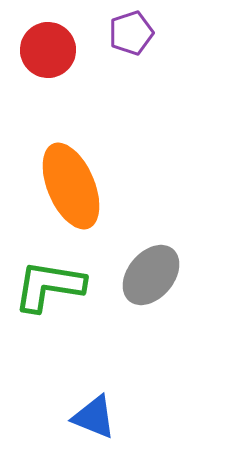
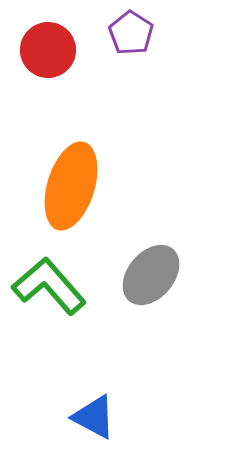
purple pentagon: rotated 21 degrees counterclockwise
orange ellipse: rotated 40 degrees clockwise
green L-shape: rotated 40 degrees clockwise
blue triangle: rotated 6 degrees clockwise
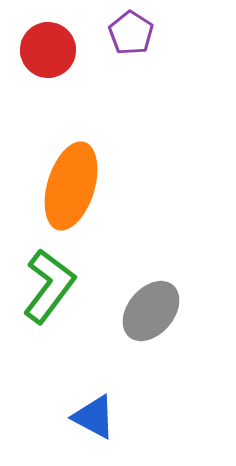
gray ellipse: moved 36 px down
green L-shape: rotated 78 degrees clockwise
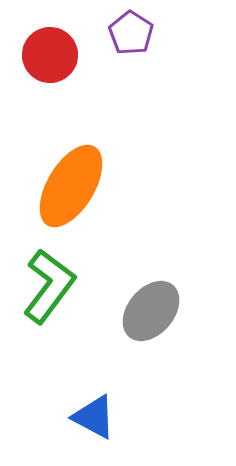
red circle: moved 2 px right, 5 px down
orange ellipse: rotated 14 degrees clockwise
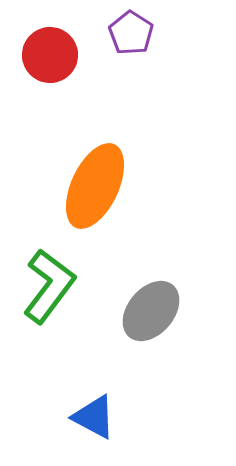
orange ellipse: moved 24 px right; rotated 6 degrees counterclockwise
